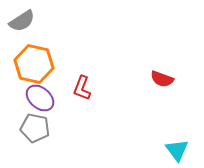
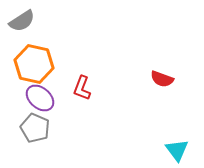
gray pentagon: rotated 12 degrees clockwise
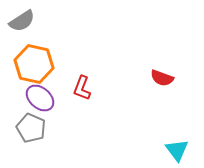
red semicircle: moved 1 px up
gray pentagon: moved 4 px left
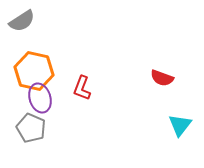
orange hexagon: moved 7 px down
purple ellipse: rotated 32 degrees clockwise
cyan triangle: moved 3 px right, 25 px up; rotated 15 degrees clockwise
